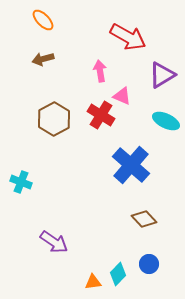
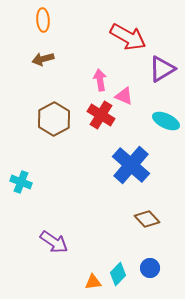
orange ellipse: rotated 40 degrees clockwise
pink arrow: moved 9 px down
purple triangle: moved 6 px up
pink triangle: moved 2 px right
brown diamond: moved 3 px right
blue circle: moved 1 px right, 4 px down
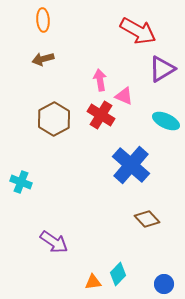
red arrow: moved 10 px right, 6 px up
blue circle: moved 14 px right, 16 px down
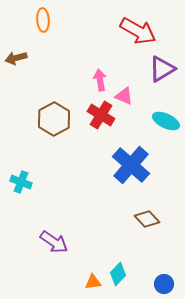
brown arrow: moved 27 px left, 1 px up
